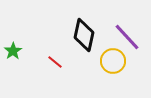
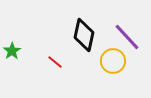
green star: moved 1 px left
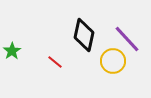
purple line: moved 2 px down
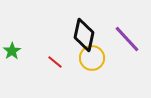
yellow circle: moved 21 px left, 3 px up
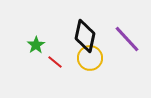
black diamond: moved 1 px right, 1 px down
green star: moved 24 px right, 6 px up
yellow circle: moved 2 px left
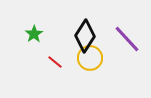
black diamond: rotated 20 degrees clockwise
green star: moved 2 px left, 11 px up
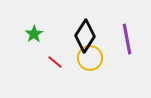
purple line: rotated 32 degrees clockwise
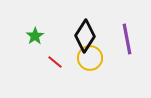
green star: moved 1 px right, 2 px down
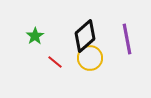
black diamond: rotated 16 degrees clockwise
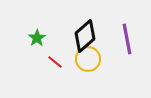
green star: moved 2 px right, 2 px down
yellow circle: moved 2 px left, 1 px down
